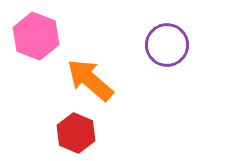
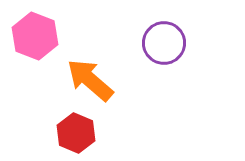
pink hexagon: moved 1 px left
purple circle: moved 3 px left, 2 px up
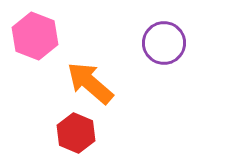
orange arrow: moved 3 px down
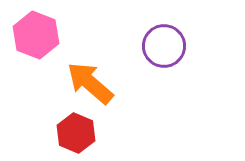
pink hexagon: moved 1 px right, 1 px up
purple circle: moved 3 px down
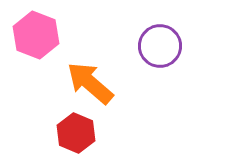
purple circle: moved 4 px left
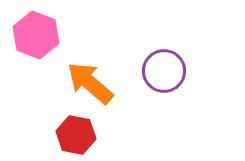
purple circle: moved 4 px right, 25 px down
red hexagon: moved 2 px down; rotated 12 degrees counterclockwise
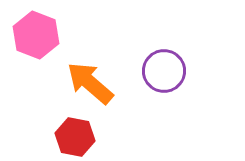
red hexagon: moved 1 px left, 2 px down
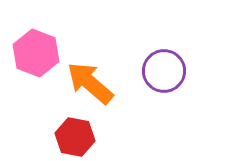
pink hexagon: moved 18 px down
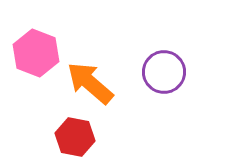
purple circle: moved 1 px down
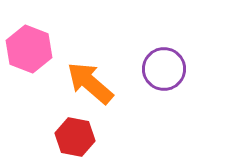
pink hexagon: moved 7 px left, 4 px up
purple circle: moved 3 px up
